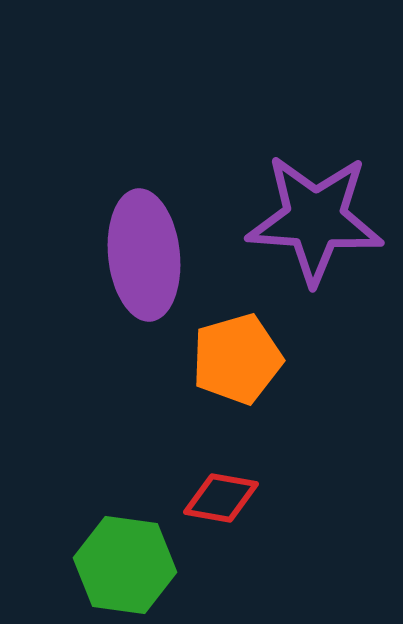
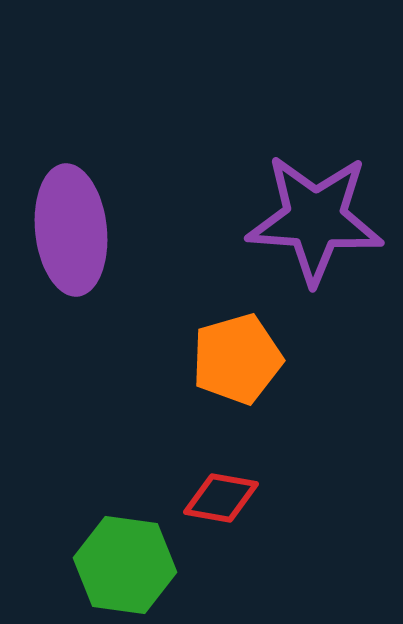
purple ellipse: moved 73 px left, 25 px up
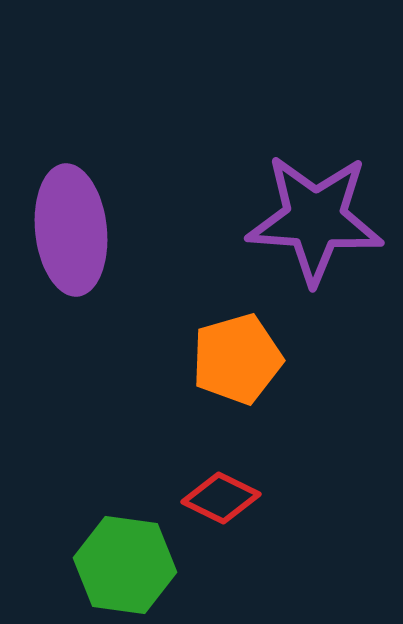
red diamond: rotated 16 degrees clockwise
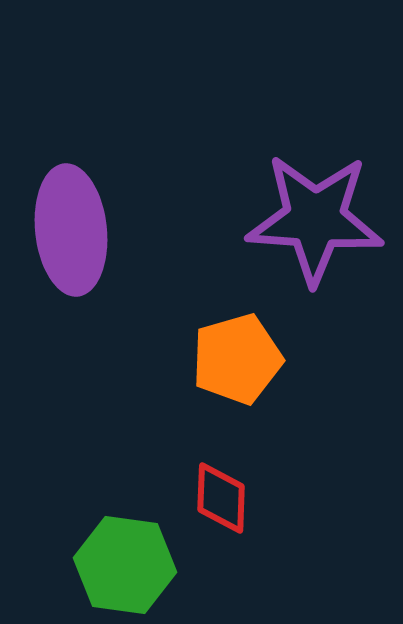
red diamond: rotated 66 degrees clockwise
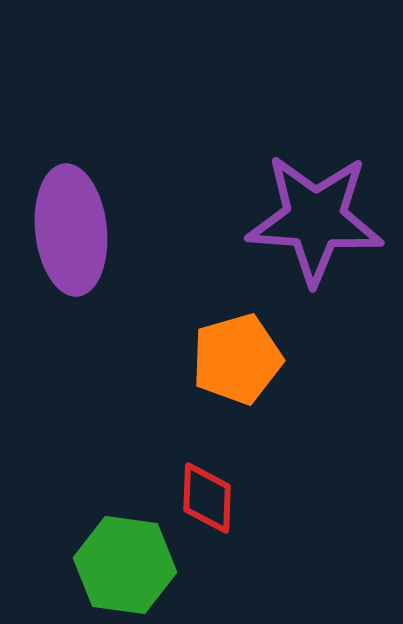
red diamond: moved 14 px left
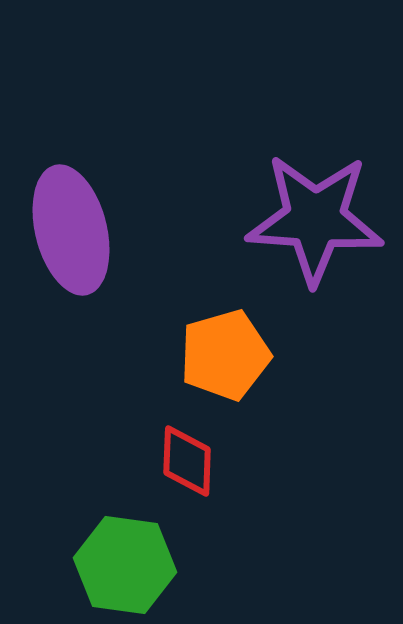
purple ellipse: rotated 8 degrees counterclockwise
orange pentagon: moved 12 px left, 4 px up
red diamond: moved 20 px left, 37 px up
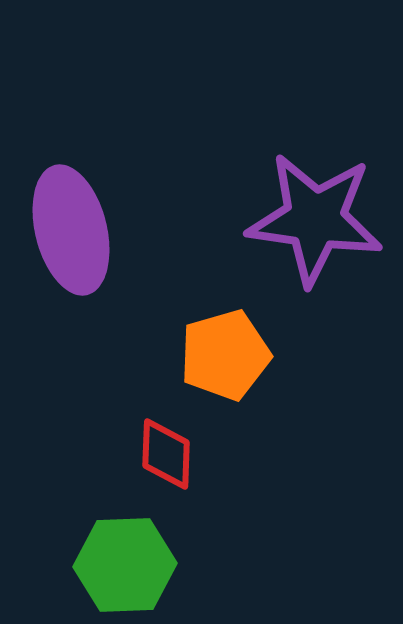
purple star: rotated 4 degrees clockwise
red diamond: moved 21 px left, 7 px up
green hexagon: rotated 10 degrees counterclockwise
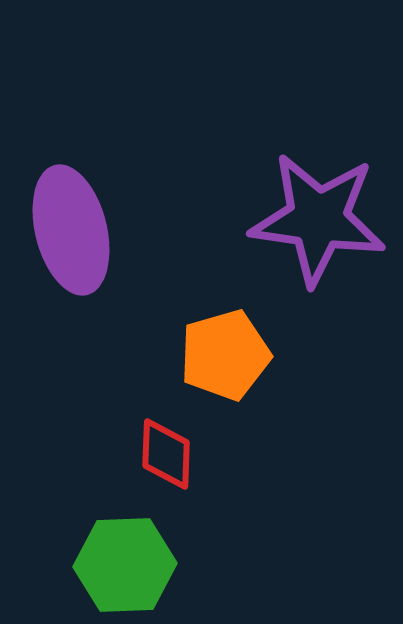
purple star: moved 3 px right
